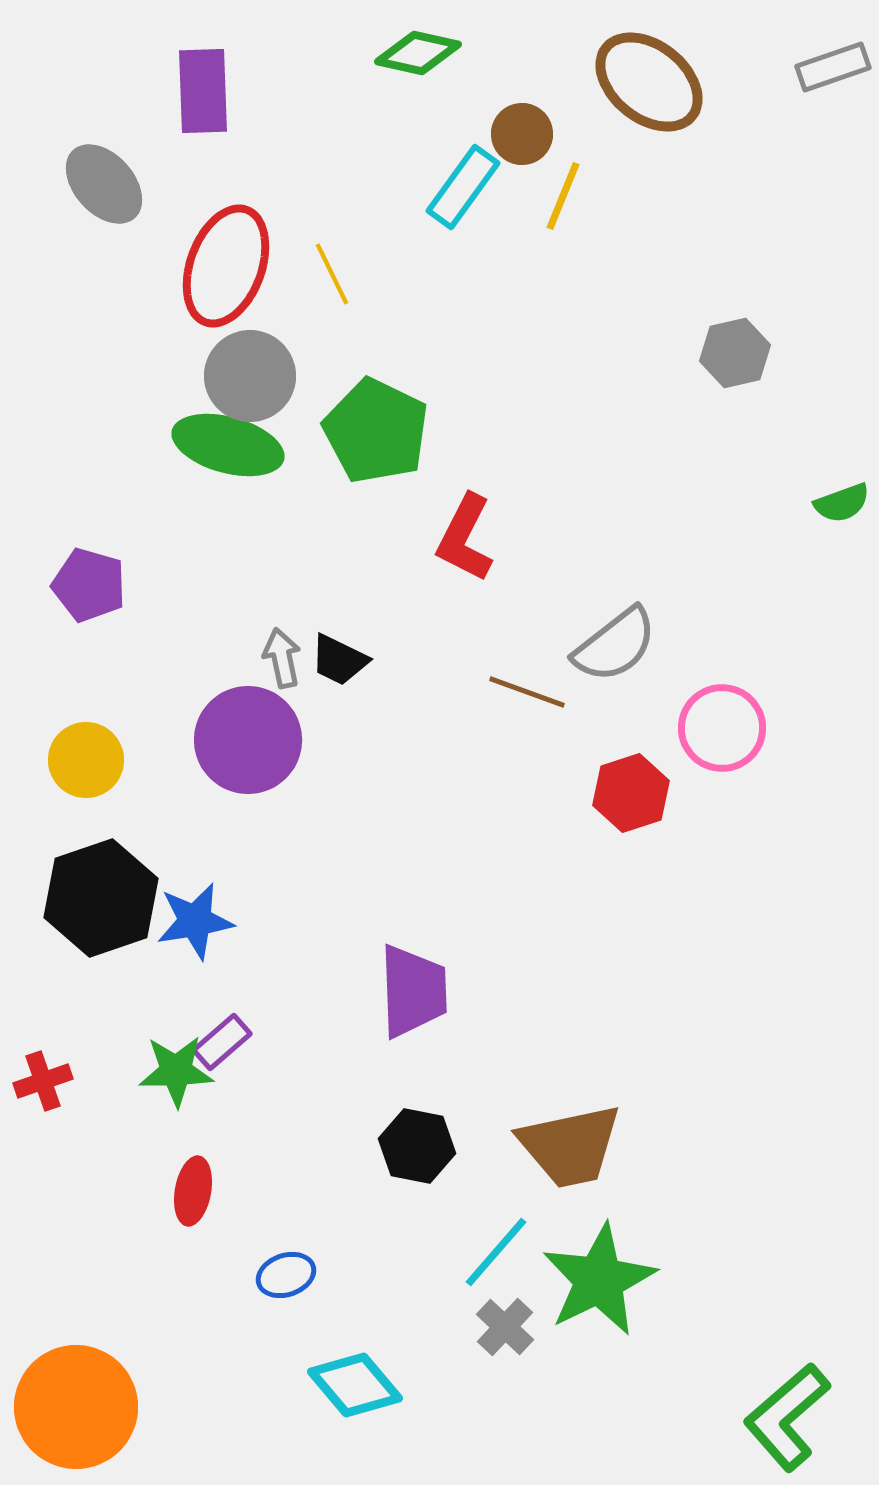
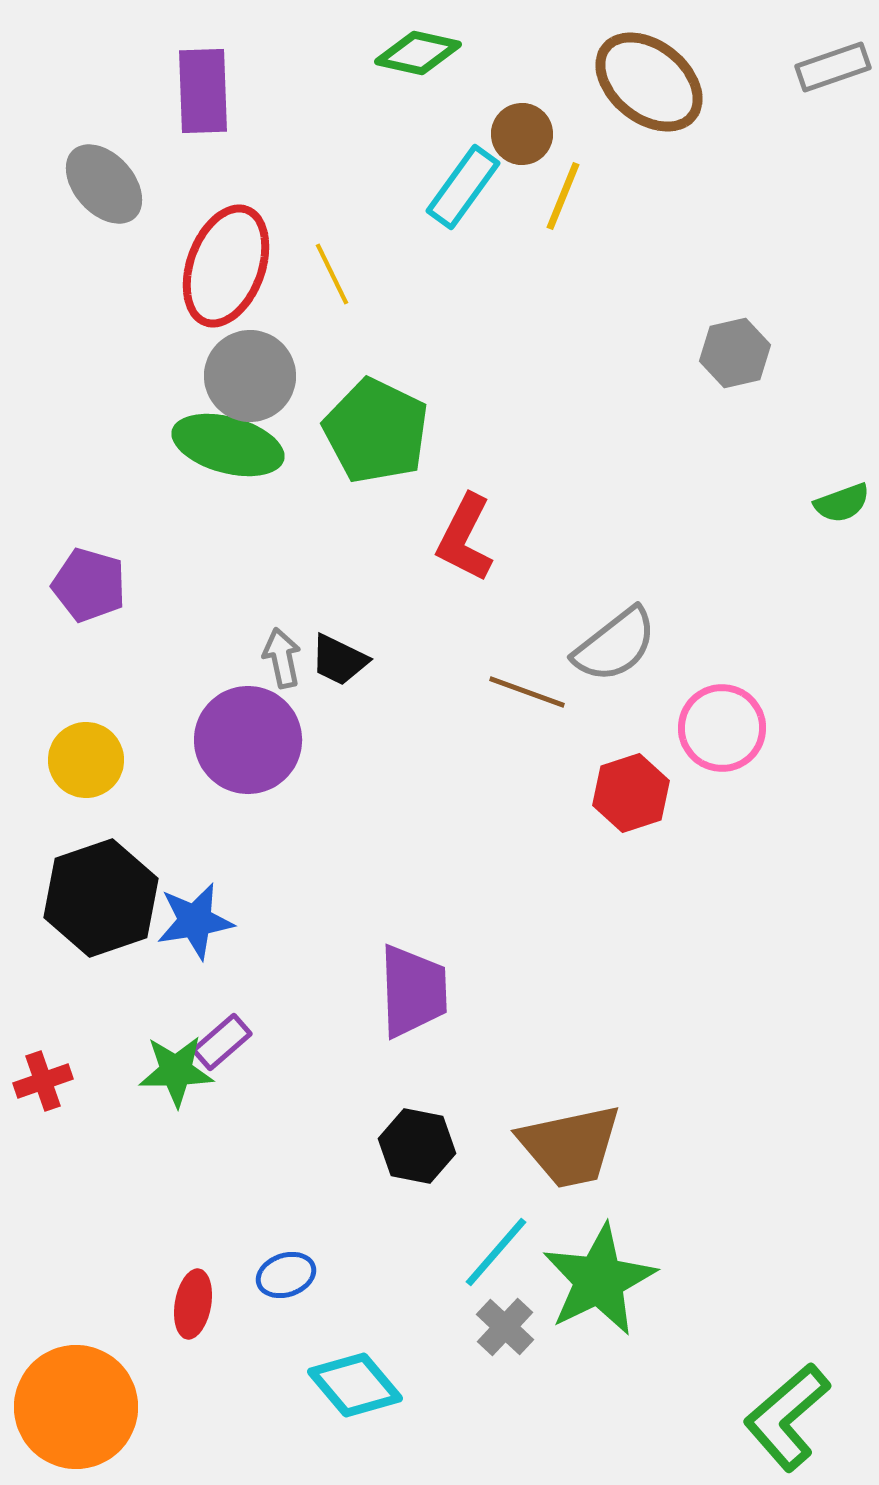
red ellipse at (193, 1191): moved 113 px down
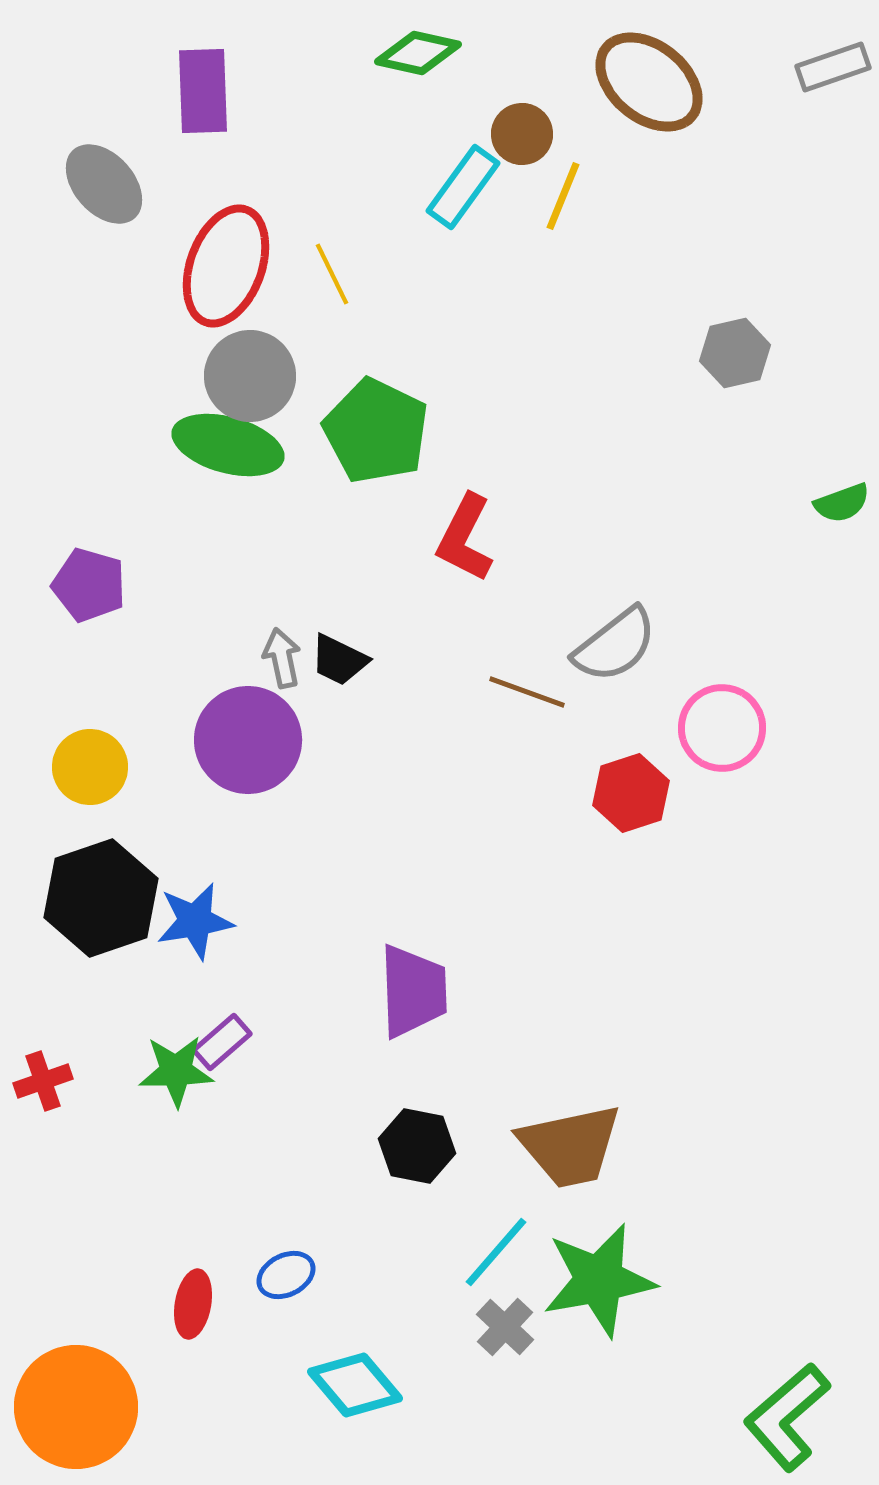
yellow circle at (86, 760): moved 4 px right, 7 px down
blue ellipse at (286, 1275): rotated 8 degrees counterclockwise
green star at (599, 1280): rotated 16 degrees clockwise
